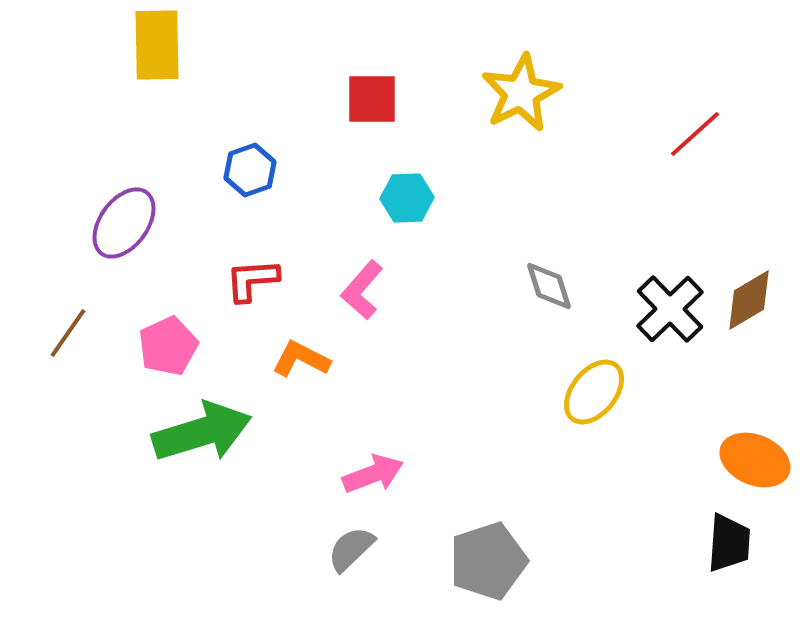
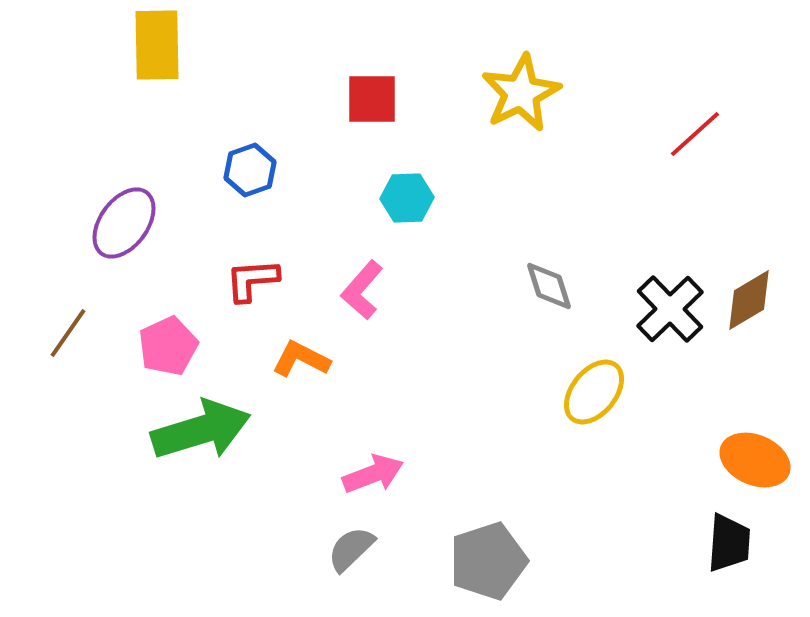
green arrow: moved 1 px left, 2 px up
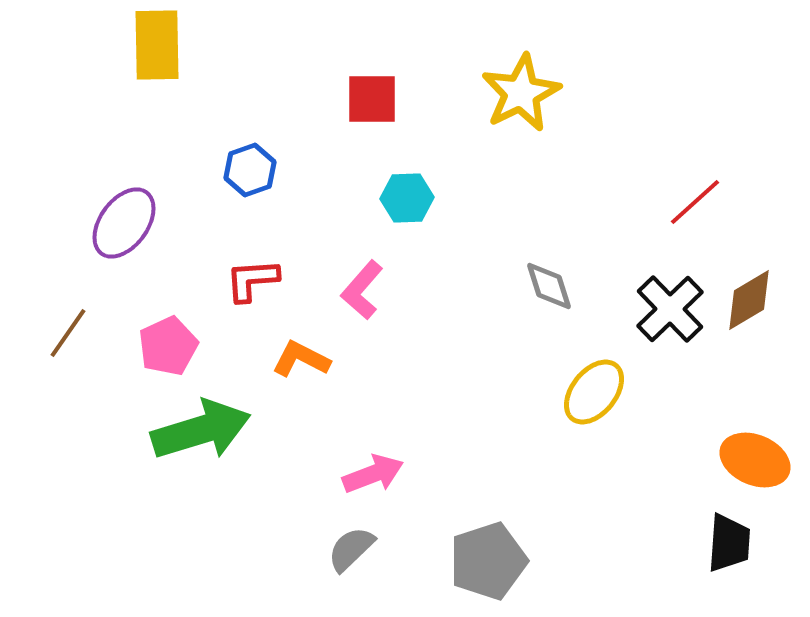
red line: moved 68 px down
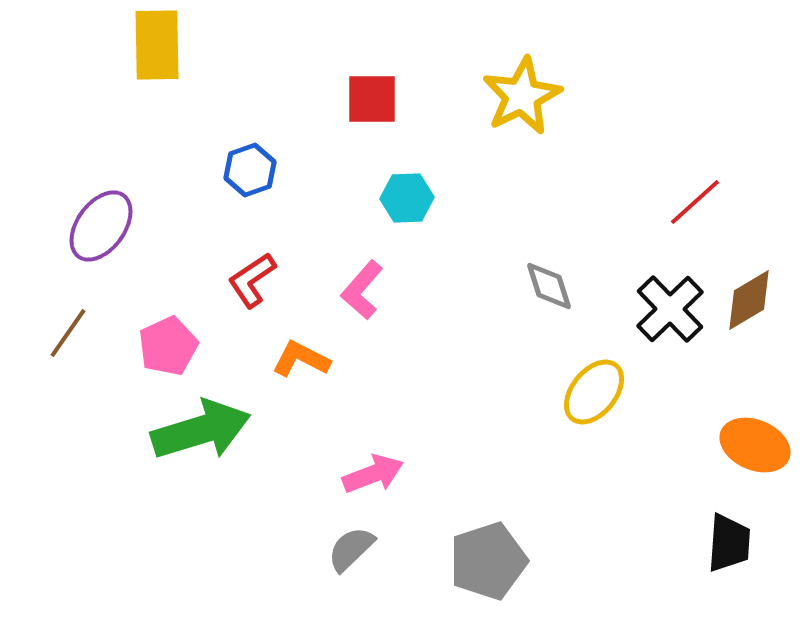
yellow star: moved 1 px right, 3 px down
purple ellipse: moved 23 px left, 3 px down
red L-shape: rotated 30 degrees counterclockwise
orange ellipse: moved 15 px up
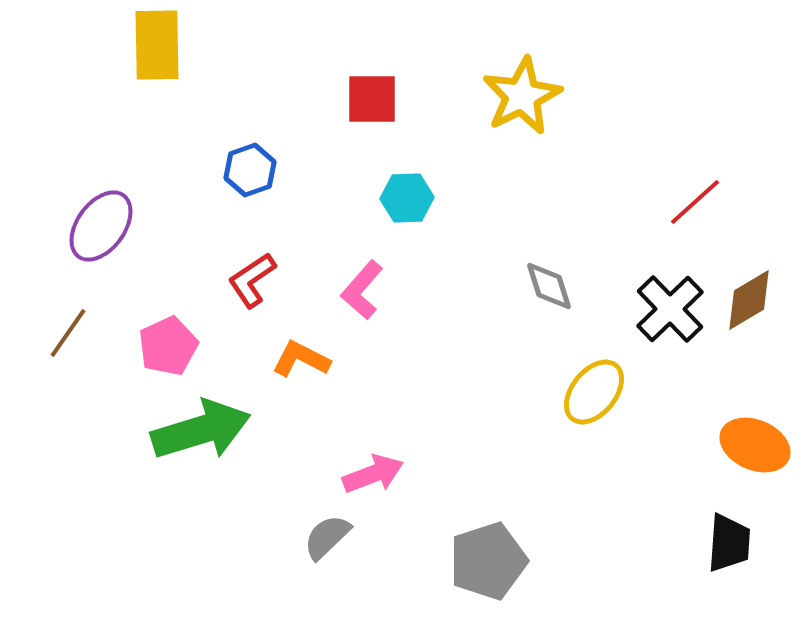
gray semicircle: moved 24 px left, 12 px up
